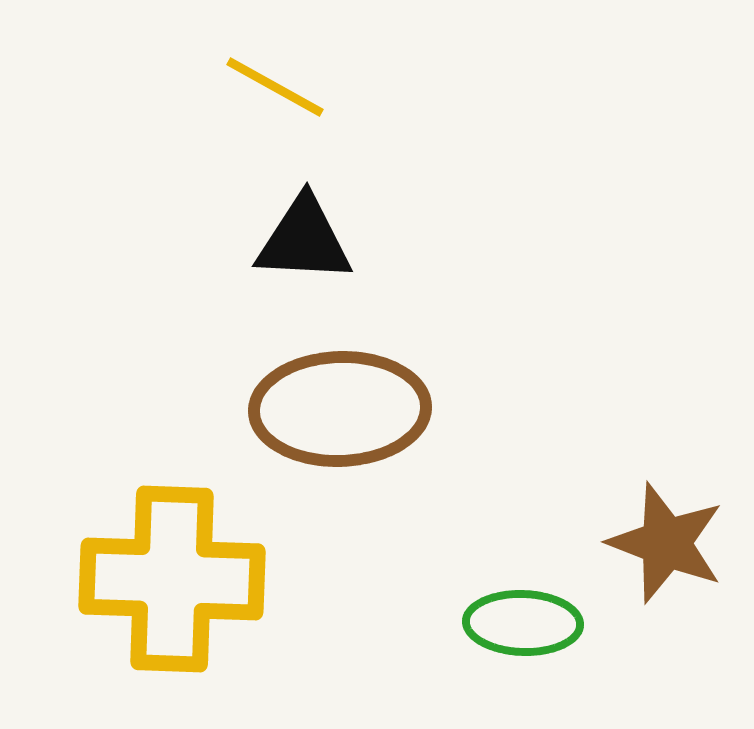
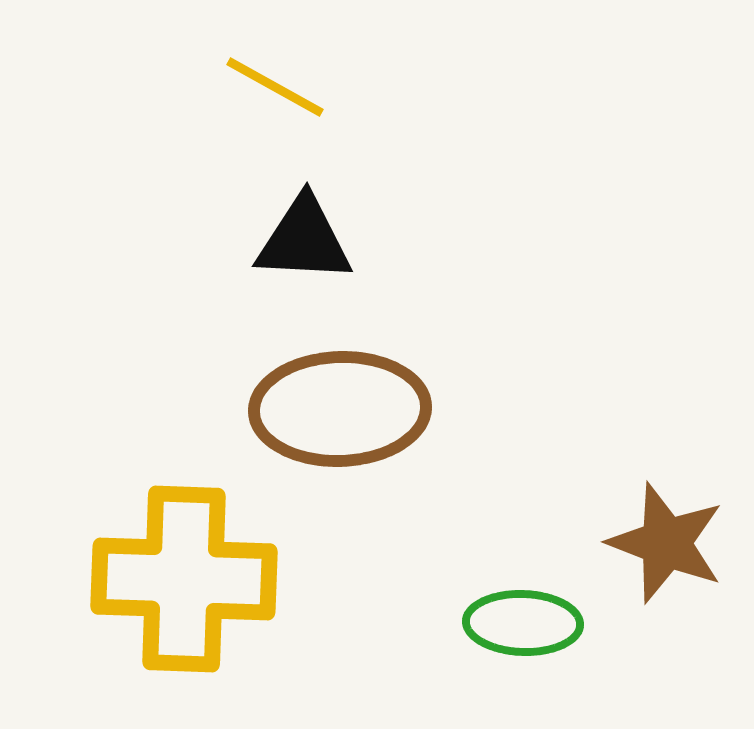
yellow cross: moved 12 px right
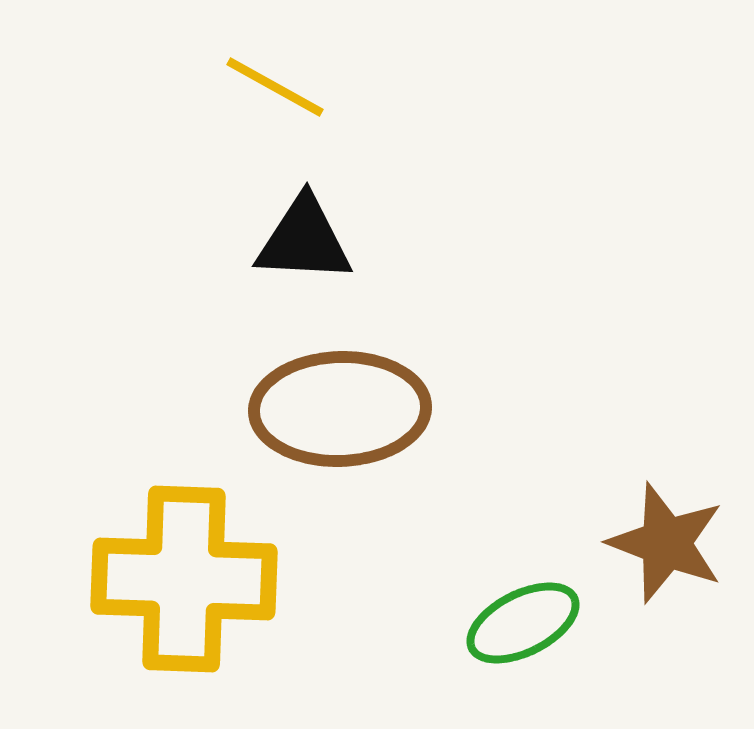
green ellipse: rotated 29 degrees counterclockwise
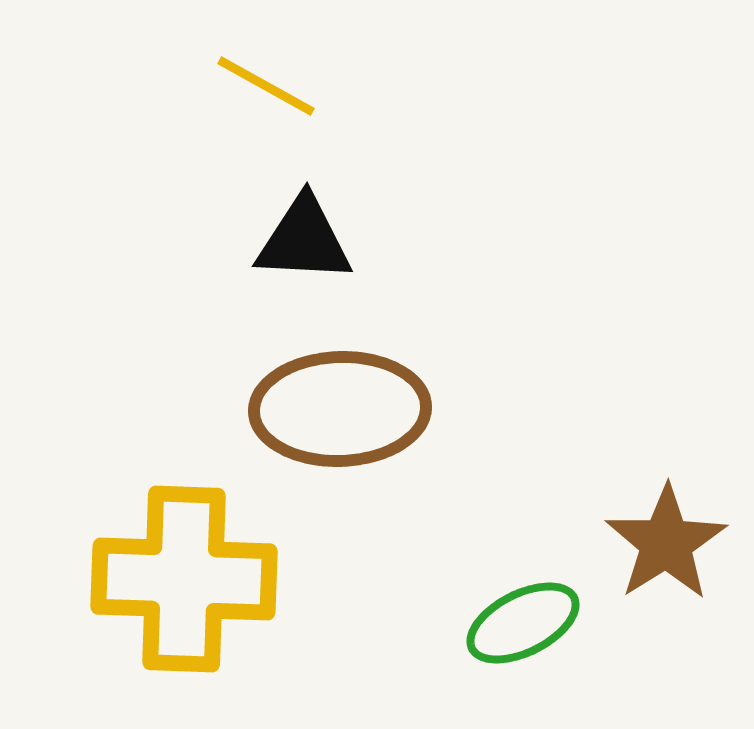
yellow line: moved 9 px left, 1 px up
brown star: rotated 19 degrees clockwise
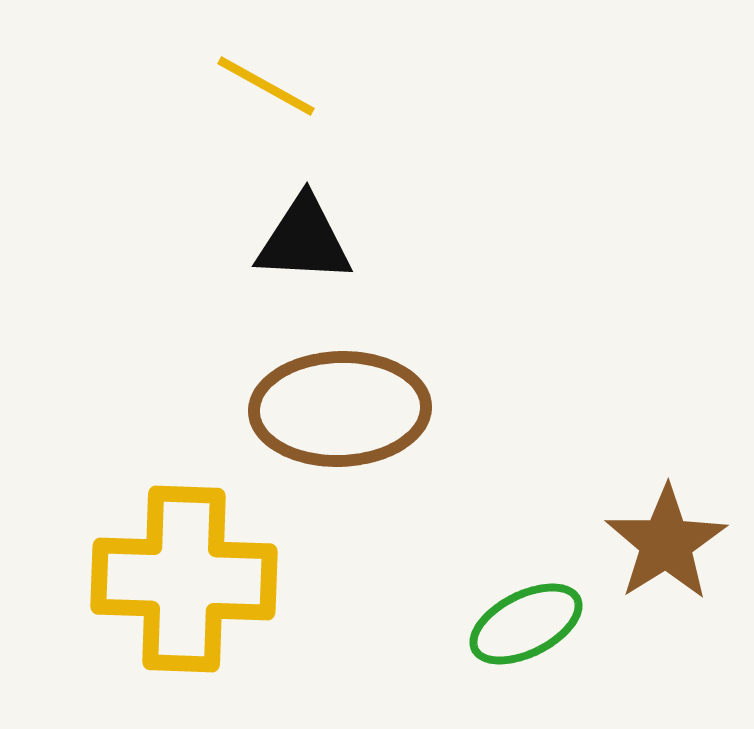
green ellipse: moved 3 px right, 1 px down
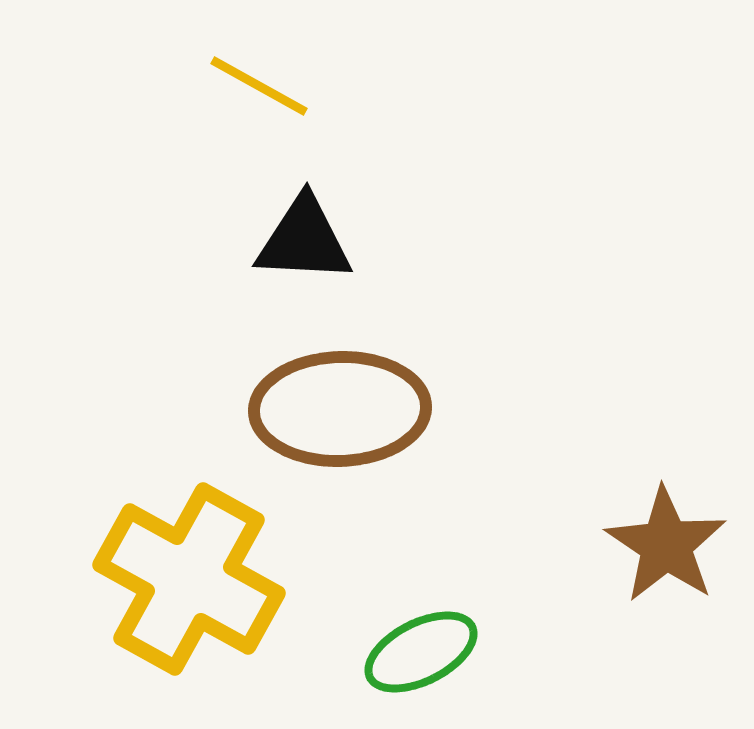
yellow line: moved 7 px left
brown star: moved 2 px down; rotated 6 degrees counterclockwise
yellow cross: moved 5 px right; rotated 27 degrees clockwise
green ellipse: moved 105 px left, 28 px down
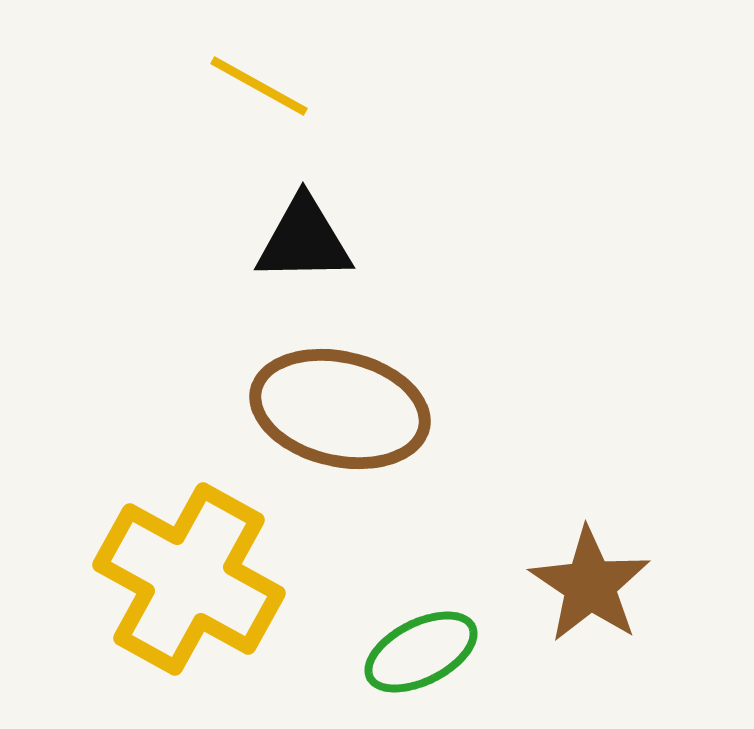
black triangle: rotated 4 degrees counterclockwise
brown ellipse: rotated 15 degrees clockwise
brown star: moved 76 px left, 40 px down
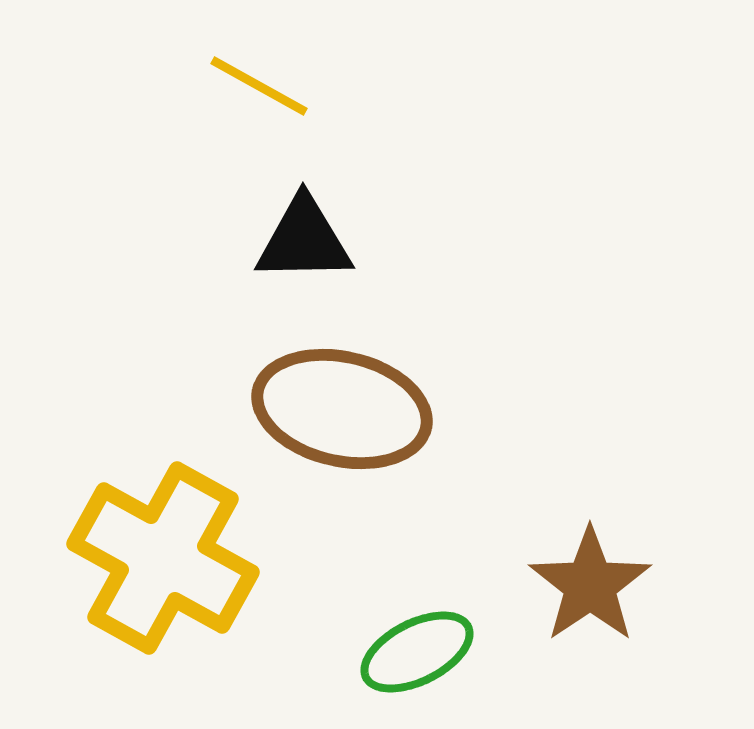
brown ellipse: moved 2 px right
yellow cross: moved 26 px left, 21 px up
brown star: rotated 4 degrees clockwise
green ellipse: moved 4 px left
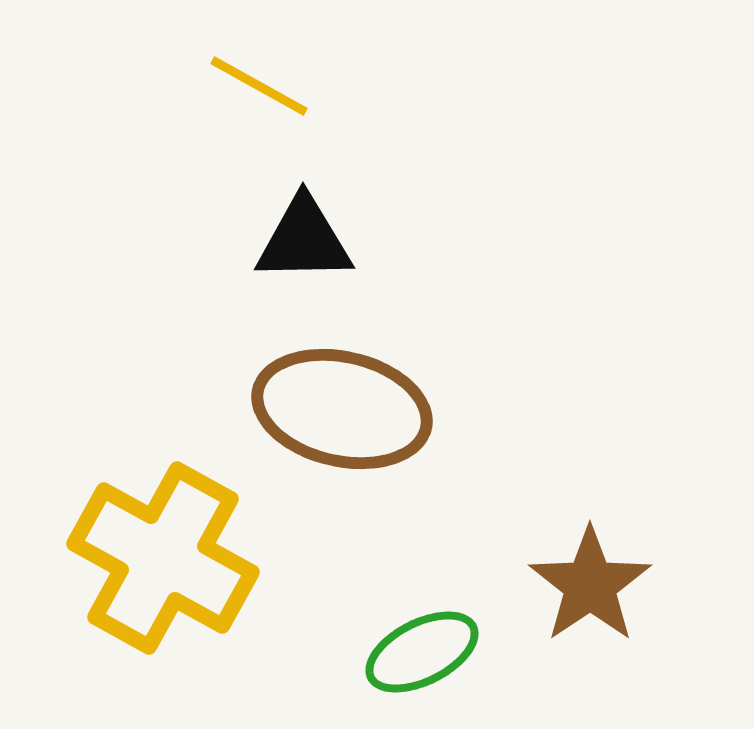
green ellipse: moved 5 px right
